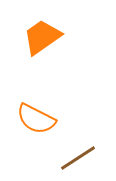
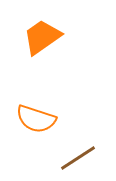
orange semicircle: rotated 9 degrees counterclockwise
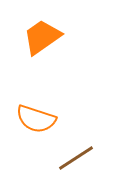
brown line: moved 2 px left
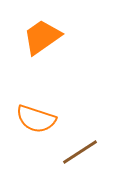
brown line: moved 4 px right, 6 px up
